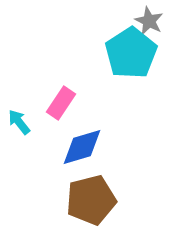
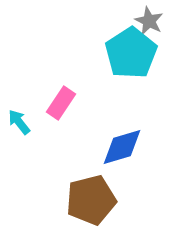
blue diamond: moved 40 px right
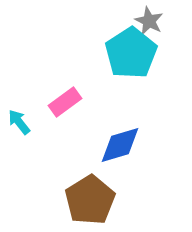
pink rectangle: moved 4 px right, 1 px up; rotated 20 degrees clockwise
blue diamond: moved 2 px left, 2 px up
brown pentagon: moved 1 px left; rotated 18 degrees counterclockwise
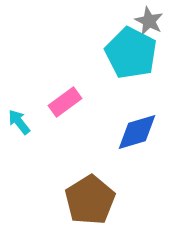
cyan pentagon: rotated 12 degrees counterclockwise
blue diamond: moved 17 px right, 13 px up
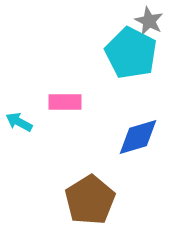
pink rectangle: rotated 36 degrees clockwise
cyan arrow: rotated 24 degrees counterclockwise
blue diamond: moved 1 px right, 5 px down
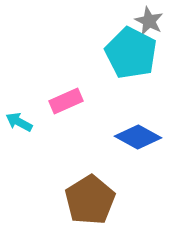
pink rectangle: moved 1 px right, 1 px up; rotated 24 degrees counterclockwise
blue diamond: rotated 45 degrees clockwise
